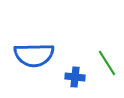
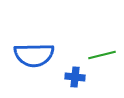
green line: moved 5 px left, 8 px up; rotated 72 degrees counterclockwise
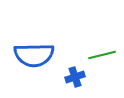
blue cross: rotated 24 degrees counterclockwise
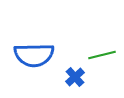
blue cross: rotated 24 degrees counterclockwise
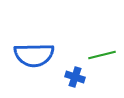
blue cross: rotated 30 degrees counterclockwise
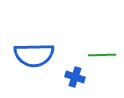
green line: rotated 12 degrees clockwise
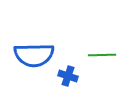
blue cross: moved 7 px left, 1 px up
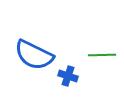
blue semicircle: rotated 27 degrees clockwise
